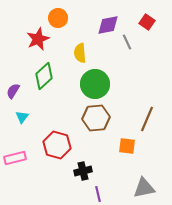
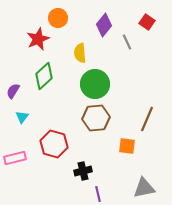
purple diamond: moved 4 px left; rotated 40 degrees counterclockwise
red hexagon: moved 3 px left, 1 px up
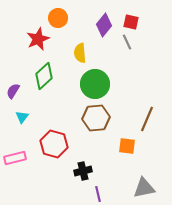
red square: moved 16 px left; rotated 21 degrees counterclockwise
